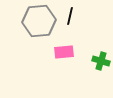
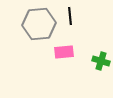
black line: rotated 18 degrees counterclockwise
gray hexagon: moved 3 px down
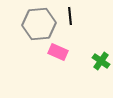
pink rectangle: moved 6 px left; rotated 30 degrees clockwise
green cross: rotated 18 degrees clockwise
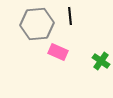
gray hexagon: moved 2 px left
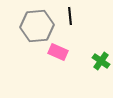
gray hexagon: moved 2 px down
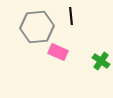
black line: moved 1 px right
gray hexagon: moved 1 px down
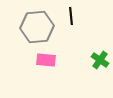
pink rectangle: moved 12 px left, 8 px down; rotated 18 degrees counterclockwise
green cross: moved 1 px left, 1 px up
